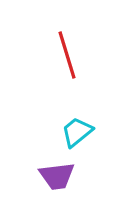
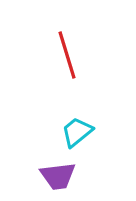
purple trapezoid: moved 1 px right
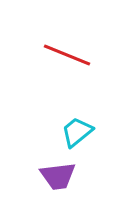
red line: rotated 51 degrees counterclockwise
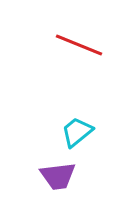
red line: moved 12 px right, 10 px up
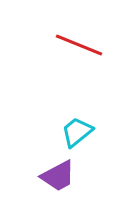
purple trapezoid: rotated 21 degrees counterclockwise
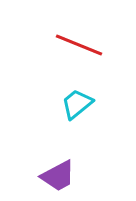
cyan trapezoid: moved 28 px up
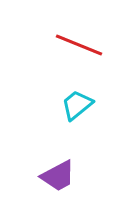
cyan trapezoid: moved 1 px down
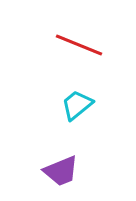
purple trapezoid: moved 3 px right, 5 px up; rotated 6 degrees clockwise
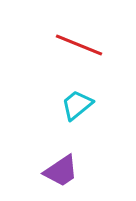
purple trapezoid: rotated 12 degrees counterclockwise
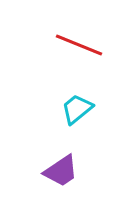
cyan trapezoid: moved 4 px down
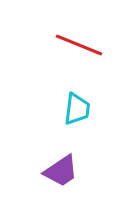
cyan trapezoid: rotated 136 degrees clockwise
